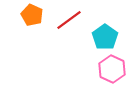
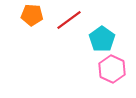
orange pentagon: rotated 20 degrees counterclockwise
cyan pentagon: moved 3 px left, 2 px down
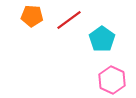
orange pentagon: moved 1 px down
pink hexagon: moved 11 px down
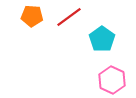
red line: moved 3 px up
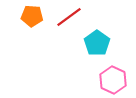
cyan pentagon: moved 5 px left, 4 px down
pink hexagon: moved 1 px right
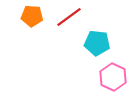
cyan pentagon: rotated 30 degrees counterclockwise
pink hexagon: moved 3 px up
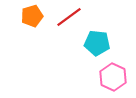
orange pentagon: rotated 20 degrees counterclockwise
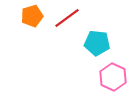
red line: moved 2 px left, 1 px down
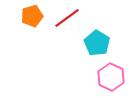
cyan pentagon: rotated 25 degrees clockwise
pink hexagon: moved 2 px left
